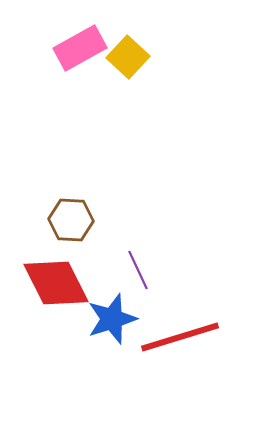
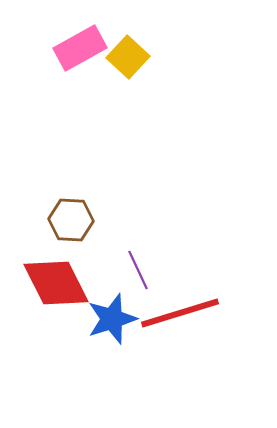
red line: moved 24 px up
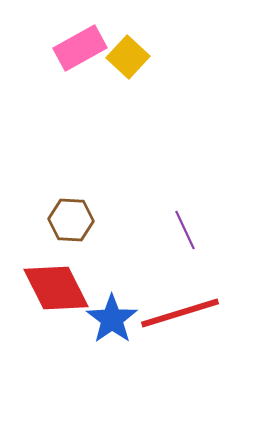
purple line: moved 47 px right, 40 px up
red diamond: moved 5 px down
blue star: rotated 18 degrees counterclockwise
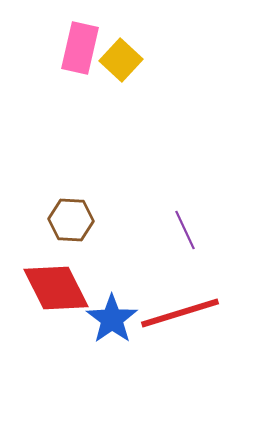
pink rectangle: rotated 48 degrees counterclockwise
yellow square: moved 7 px left, 3 px down
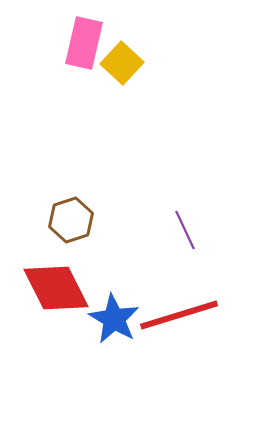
pink rectangle: moved 4 px right, 5 px up
yellow square: moved 1 px right, 3 px down
brown hexagon: rotated 21 degrees counterclockwise
red line: moved 1 px left, 2 px down
blue star: moved 2 px right; rotated 6 degrees counterclockwise
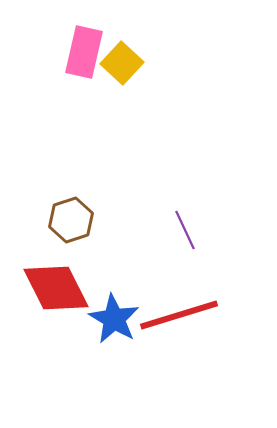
pink rectangle: moved 9 px down
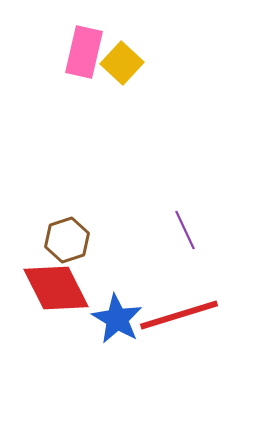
brown hexagon: moved 4 px left, 20 px down
blue star: moved 3 px right
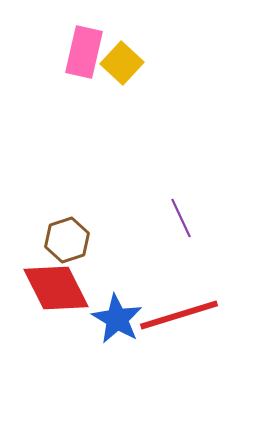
purple line: moved 4 px left, 12 px up
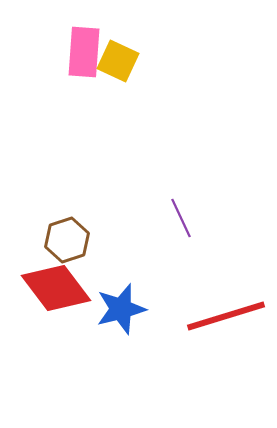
pink rectangle: rotated 9 degrees counterclockwise
yellow square: moved 4 px left, 2 px up; rotated 18 degrees counterclockwise
red diamond: rotated 10 degrees counterclockwise
red line: moved 47 px right, 1 px down
blue star: moved 4 px right, 10 px up; rotated 27 degrees clockwise
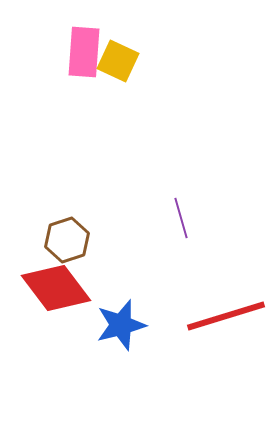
purple line: rotated 9 degrees clockwise
blue star: moved 16 px down
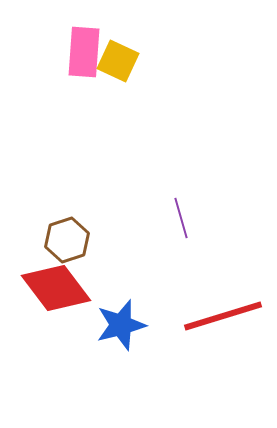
red line: moved 3 px left
